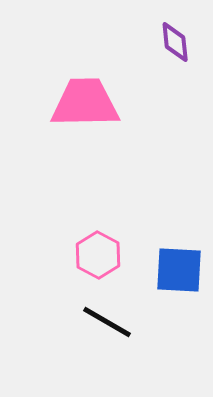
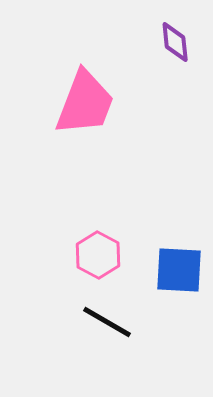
pink trapezoid: rotated 112 degrees clockwise
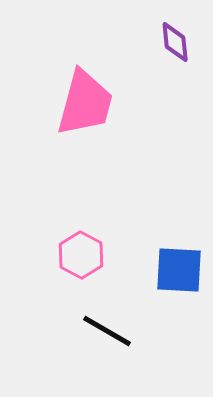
pink trapezoid: rotated 6 degrees counterclockwise
pink hexagon: moved 17 px left
black line: moved 9 px down
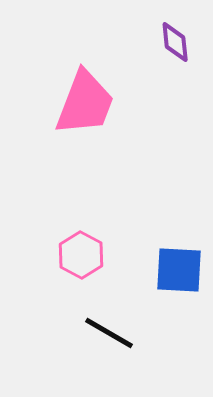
pink trapezoid: rotated 6 degrees clockwise
black line: moved 2 px right, 2 px down
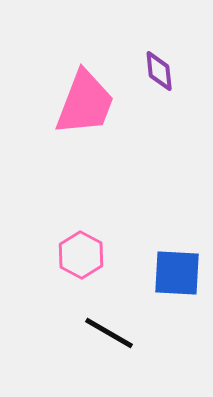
purple diamond: moved 16 px left, 29 px down
blue square: moved 2 px left, 3 px down
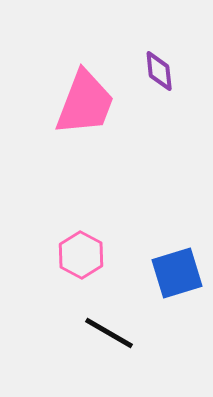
blue square: rotated 20 degrees counterclockwise
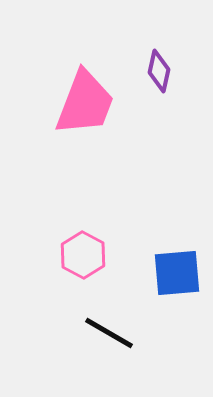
purple diamond: rotated 18 degrees clockwise
pink hexagon: moved 2 px right
blue square: rotated 12 degrees clockwise
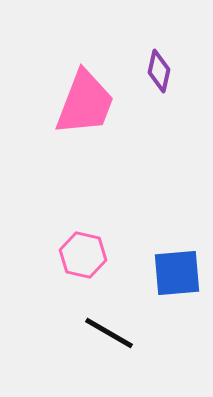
pink hexagon: rotated 15 degrees counterclockwise
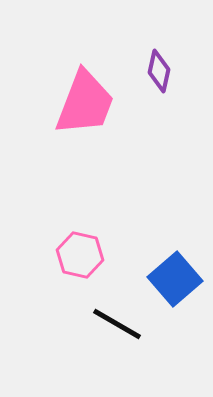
pink hexagon: moved 3 px left
blue square: moved 2 px left, 6 px down; rotated 36 degrees counterclockwise
black line: moved 8 px right, 9 px up
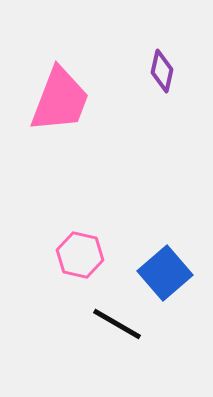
purple diamond: moved 3 px right
pink trapezoid: moved 25 px left, 3 px up
blue square: moved 10 px left, 6 px up
